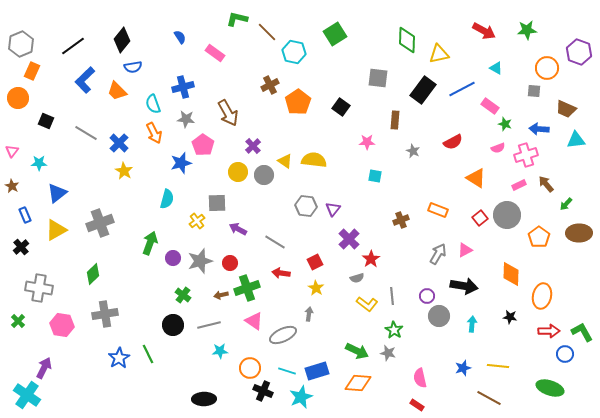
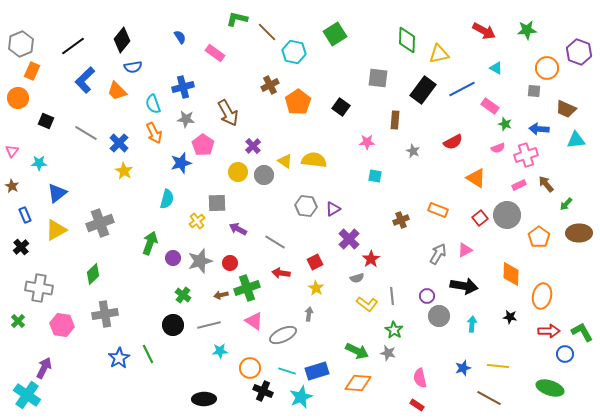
purple triangle at (333, 209): rotated 21 degrees clockwise
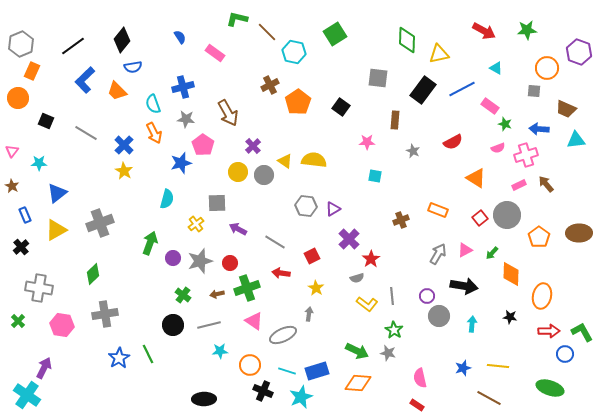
blue cross at (119, 143): moved 5 px right, 2 px down
green arrow at (566, 204): moved 74 px left, 49 px down
yellow cross at (197, 221): moved 1 px left, 3 px down
red square at (315, 262): moved 3 px left, 6 px up
brown arrow at (221, 295): moved 4 px left, 1 px up
orange circle at (250, 368): moved 3 px up
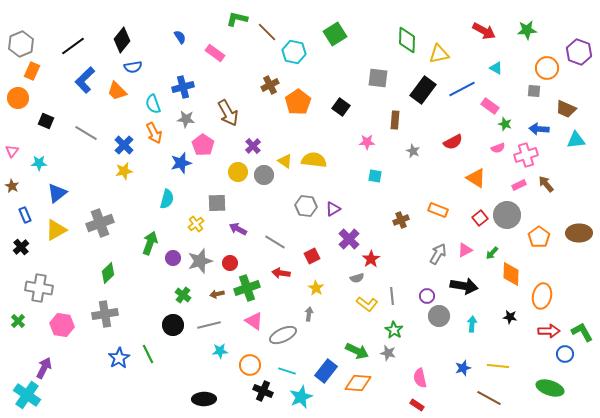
yellow star at (124, 171): rotated 30 degrees clockwise
green diamond at (93, 274): moved 15 px right, 1 px up
blue rectangle at (317, 371): moved 9 px right; rotated 35 degrees counterclockwise
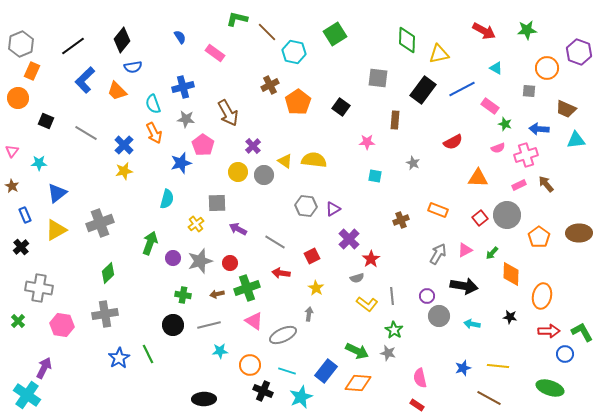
gray square at (534, 91): moved 5 px left
gray star at (413, 151): moved 12 px down
orange triangle at (476, 178): moved 2 px right; rotated 30 degrees counterclockwise
green cross at (183, 295): rotated 28 degrees counterclockwise
cyan arrow at (472, 324): rotated 84 degrees counterclockwise
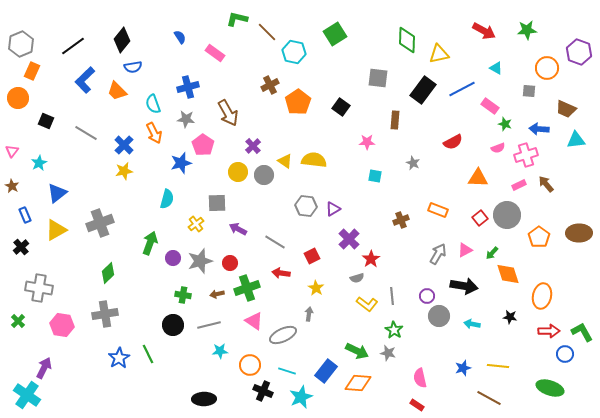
blue cross at (183, 87): moved 5 px right
cyan star at (39, 163): rotated 28 degrees counterclockwise
orange diamond at (511, 274): moved 3 px left; rotated 20 degrees counterclockwise
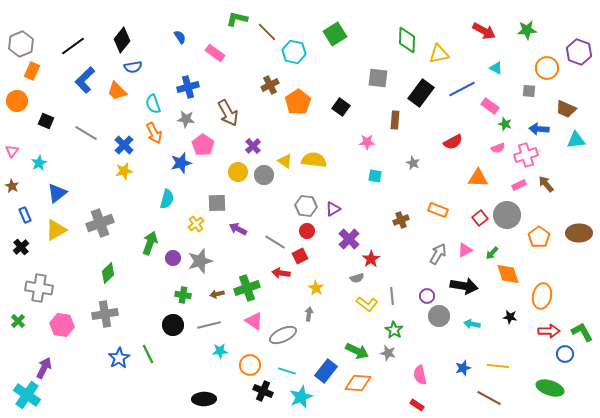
black rectangle at (423, 90): moved 2 px left, 3 px down
orange circle at (18, 98): moved 1 px left, 3 px down
red square at (312, 256): moved 12 px left
red circle at (230, 263): moved 77 px right, 32 px up
pink semicircle at (420, 378): moved 3 px up
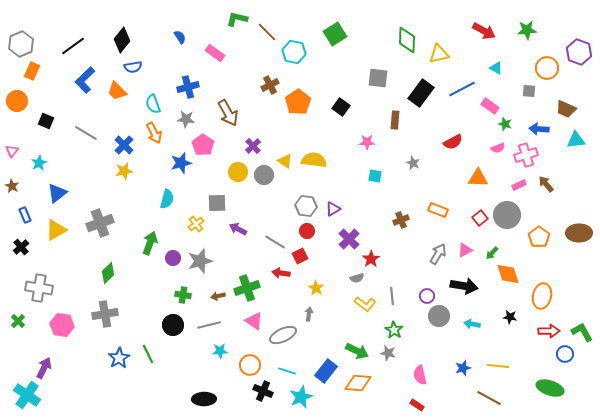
brown arrow at (217, 294): moved 1 px right, 2 px down
yellow L-shape at (367, 304): moved 2 px left
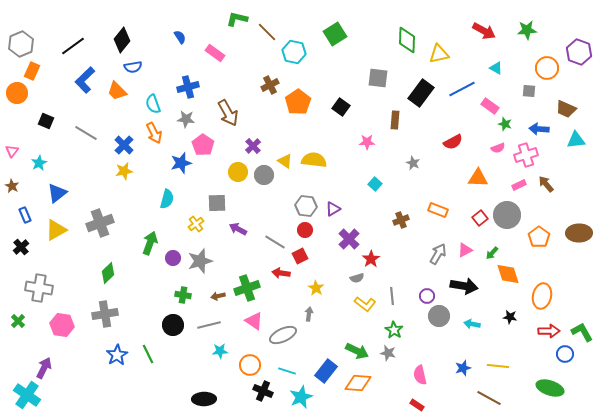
orange circle at (17, 101): moved 8 px up
cyan square at (375, 176): moved 8 px down; rotated 32 degrees clockwise
red circle at (307, 231): moved 2 px left, 1 px up
blue star at (119, 358): moved 2 px left, 3 px up
